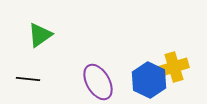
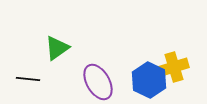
green triangle: moved 17 px right, 13 px down
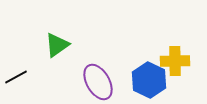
green triangle: moved 3 px up
yellow cross: moved 1 px right, 6 px up; rotated 16 degrees clockwise
black line: moved 12 px left, 2 px up; rotated 35 degrees counterclockwise
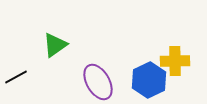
green triangle: moved 2 px left
blue hexagon: rotated 8 degrees clockwise
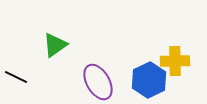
black line: rotated 55 degrees clockwise
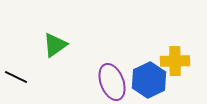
purple ellipse: moved 14 px right; rotated 9 degrees clockwise
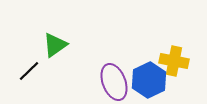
yellow cross: moved 1 px left; rotated 12 degrees clockwise
black line: moved 13 px right, 6 px up; rotated 70 degrees counterclockwise
purple ellipse: moved 2 px right
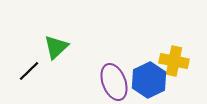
green triangle: moved 1 px right, 2 px down; rotated 8 degrees counterclockwise
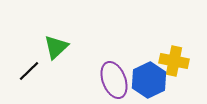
purple ellipse: moved 2 px up
